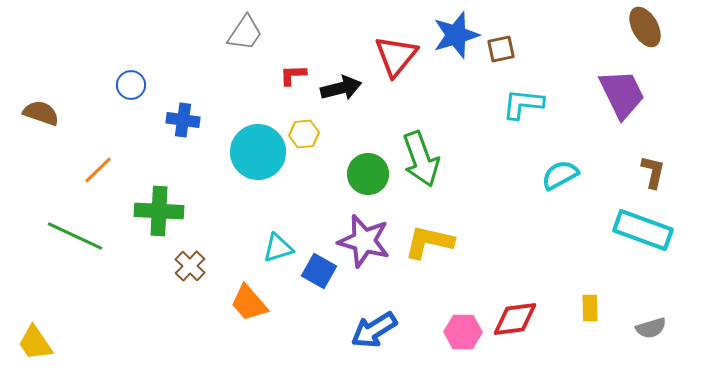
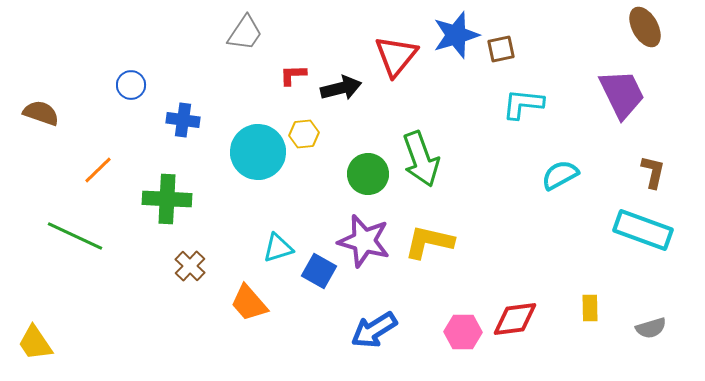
green cross: moved 8 px right, 12 px up
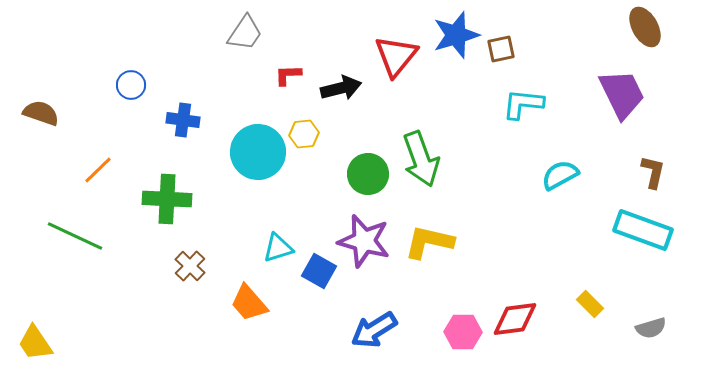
red L-shape: moved 5 px left
yellow rectangle: moved 4 px up; rotated 44 degrees counterclockwise
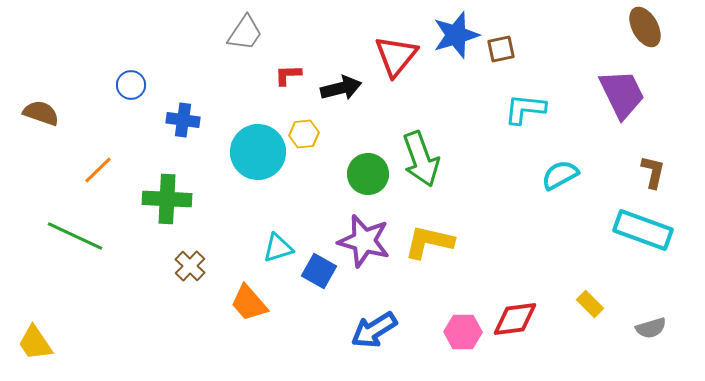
cyan L-shape: moved 2 px right, 5 px down
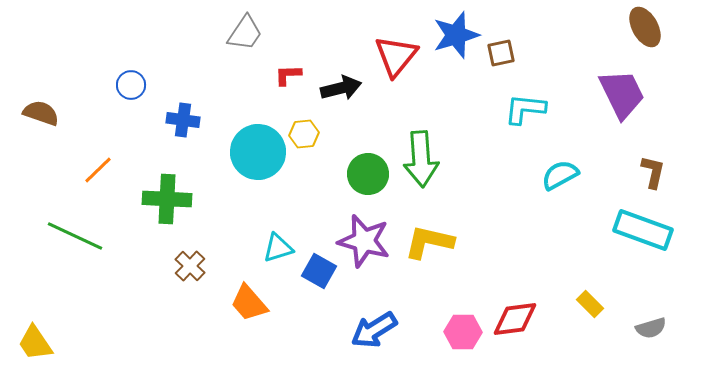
brown square: moved 4 px down
green arrow: rotated 16 degrees clockwise
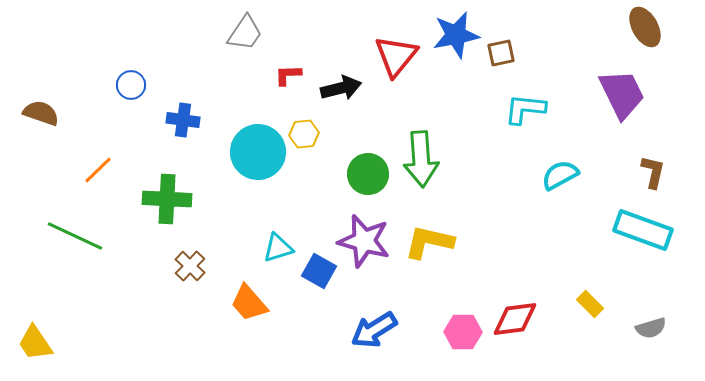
blue star: rotated 6 degrees clockwise
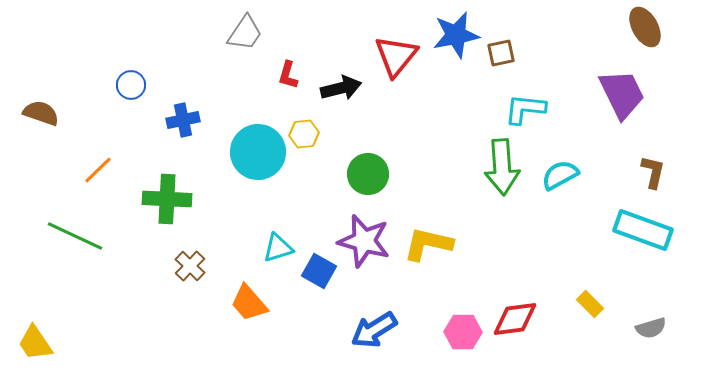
red L-shape: rotated 72 degrees counterclockwise
blue cross: rotated 20 degrees counterclockwise
green arrow: moved 81 px right, 8 px down
yellow L-shape: moved 1 px left, 2 px down
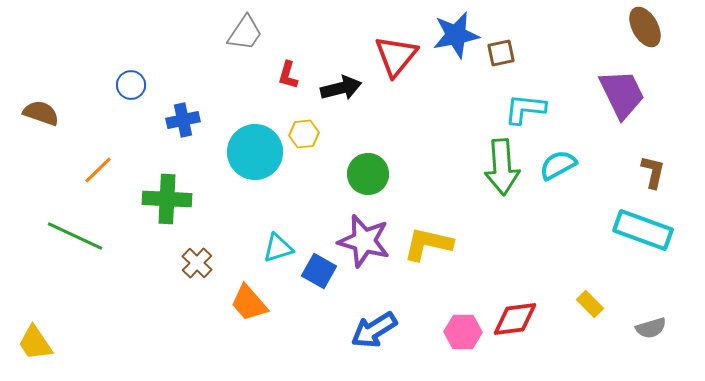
cyan circle: moved 3 px left
cyan semicircle: moved 2 px left, 10 px up
brown cross: moved 7 px right, 3 px up
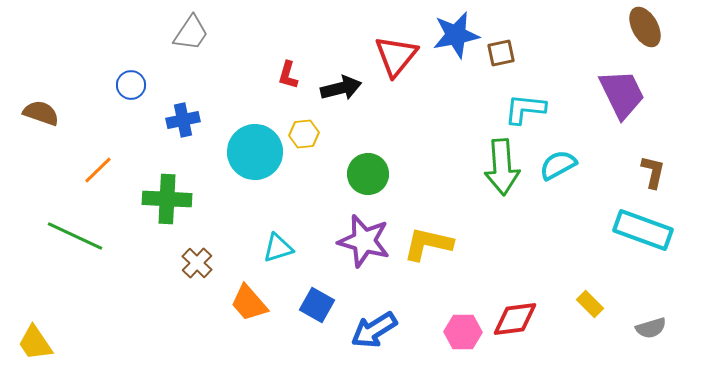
gray trapezoid: moved 54 px left
blue square: moved 2 px left, 34 px down
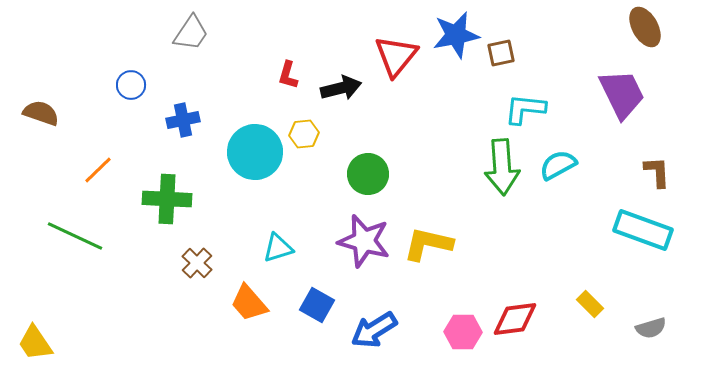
brown L-shape: moved 4 px right; rotated 16 degrees counterclockwise
